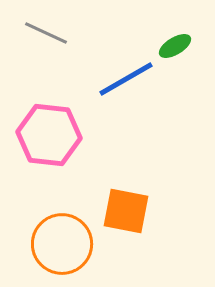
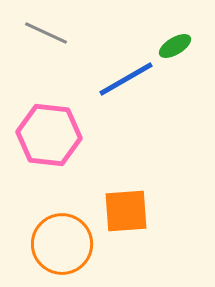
orange square: rotated 15 degrees counterclockwise
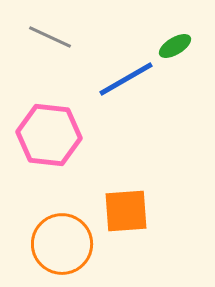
gray line: moved 4 px right, 4 px down
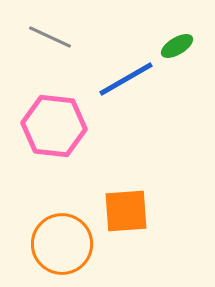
green ellipse: moved 2 px right
pink hexagon: moved 5 px right, 9 px up
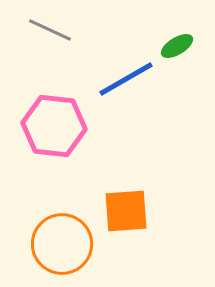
gray line: moved 7 px up
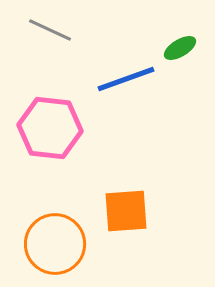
green ellipse: moved 3 px right, 2 px down
blue line: rotated 10 degrees clockwise
pink hexagon: moved 4 px left, 2 px down
orange circle: moved 7 px left
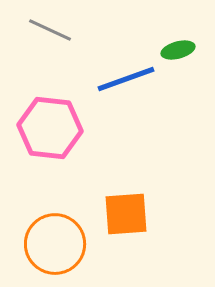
green ellipse: moved 2 px left, 2 px down; rotated 16 degrees clockwise
orange square: moved 3 px down
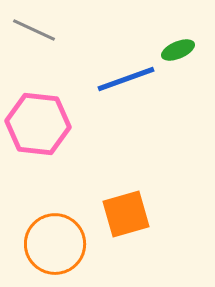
gray line: moved 16 px left
green ellipse: rotated 8 degrees counterclockwise
pink hexagon: moved 12 px left, 4 px up
orange square: rotated 12 degrees counterclockwise
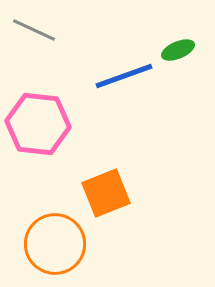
blue line: moved 2 px left, 3 px up
orange square: moved 20 px left, 21 px up; rotated 6 degrees counterclockwise
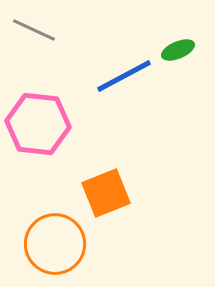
blue line: rotated 8 degrees counterclockwise
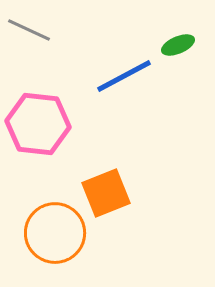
gray line: moved 5 px left
green ellipse: moved 5 px up
orange circle: moved 11 px up
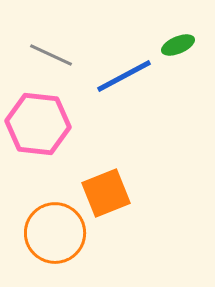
gray line: moved 22 px right, 25 px down
